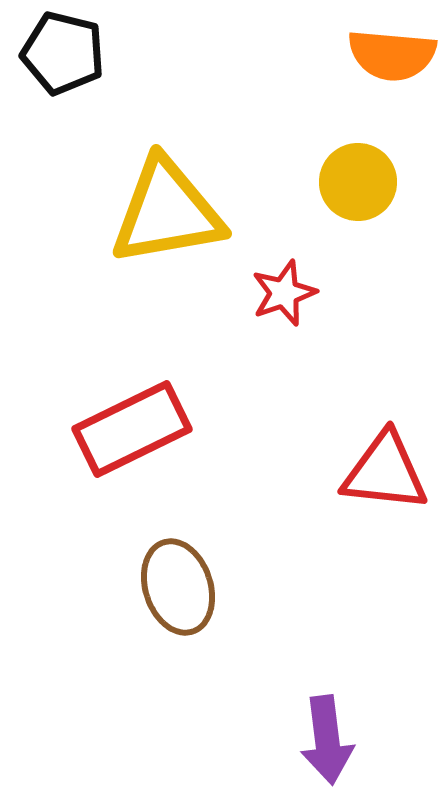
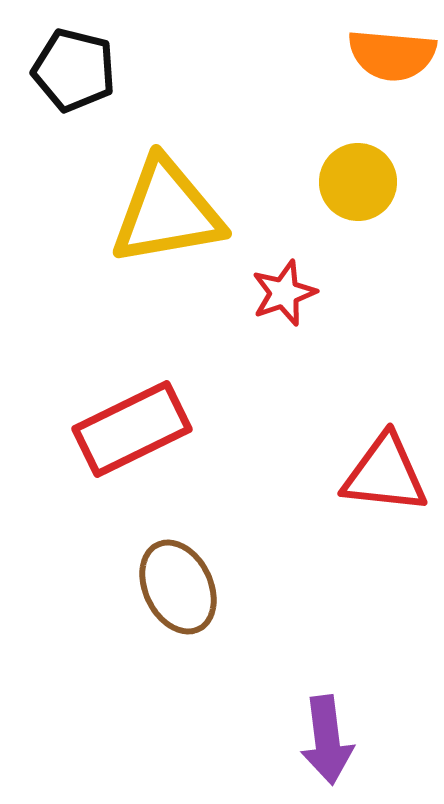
black pentagon: moved 11 px right, 17 px down
red triangle: moved 2 px down
brown ellipse: rotated 8 degrees counterclockwise
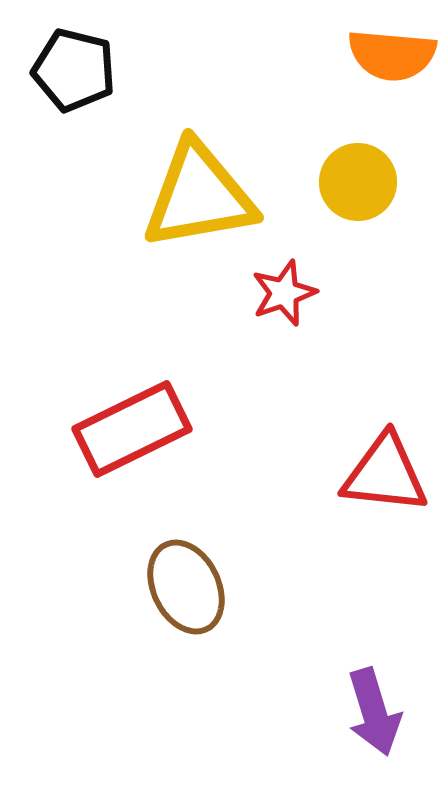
yellow triangle: moved 32 px right, 16 px up
brown ellipse: moved 8 px right
purple arrow: moved 47 px right, 28 px up; rotated 10 degrees counterclockwise
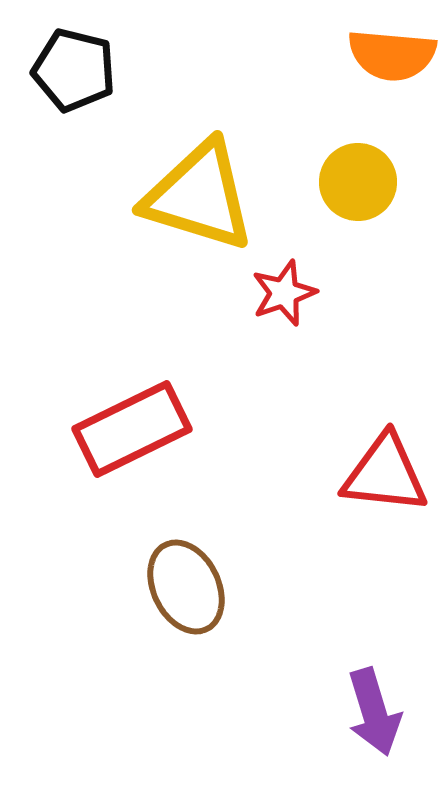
yellow triangle: rotated 27 degrees clockwise
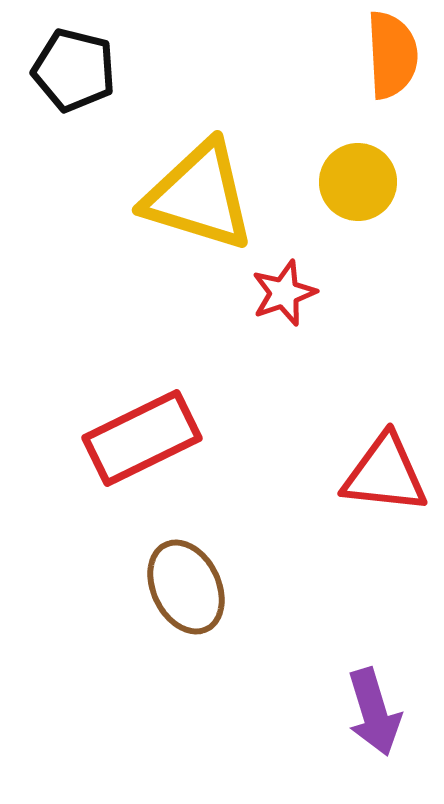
orange semicircle: rotated 98 degrees counterclockwise
red rectangle: moved 10 px right, 9 px down
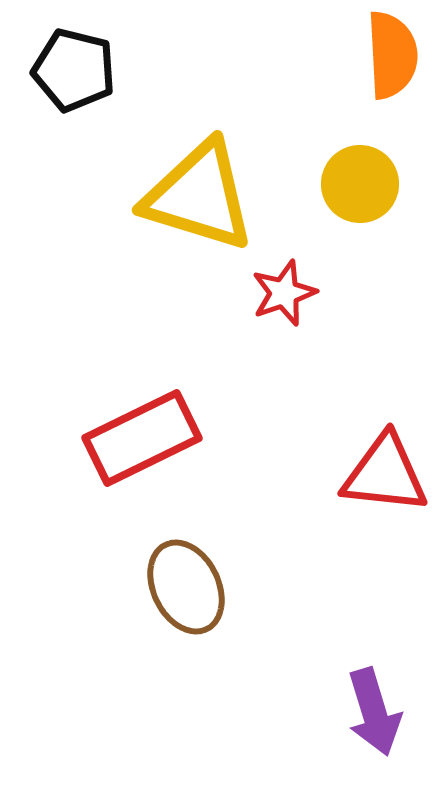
yellow circle: moved 2 px right, 2 px down
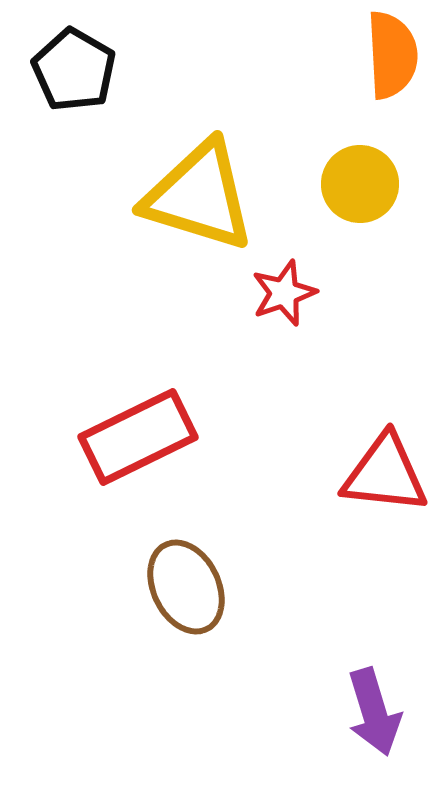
black pentagon: rotated 16 degrees clockwise
red rectangle: moved 4 px left, 1 px up
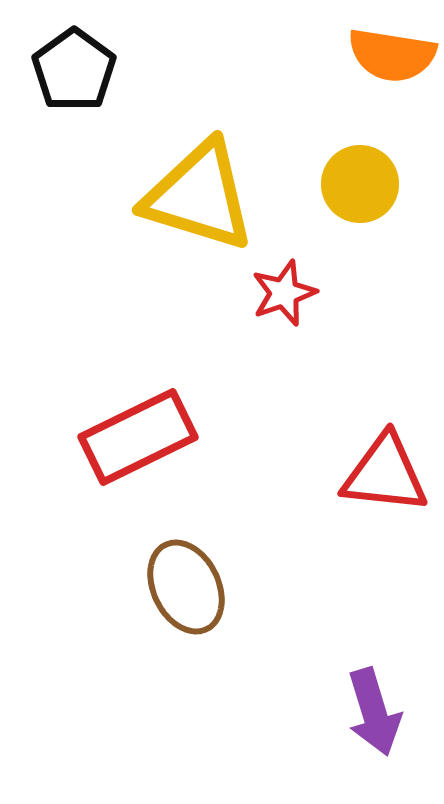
orange semicircle: rotated 102 degrees clockwise
black pentagon: rotated 6 degrees clockwise
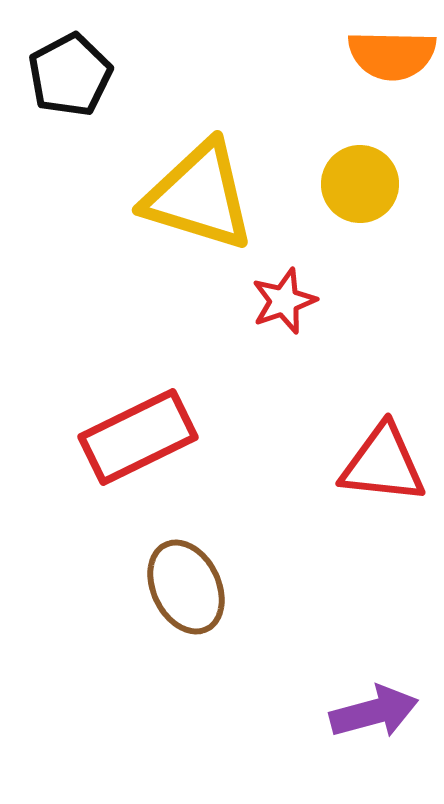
orange semicircle: rotated 8 degrees counterclockwise
black pentagon: moved 4 px left, 5 px down; rotated 8 degrees clockwise
red star: moved 8 px down
red triangle: moved 2 px left, 10 px up
purple arrow: rotated 88 degrees counterclockwise
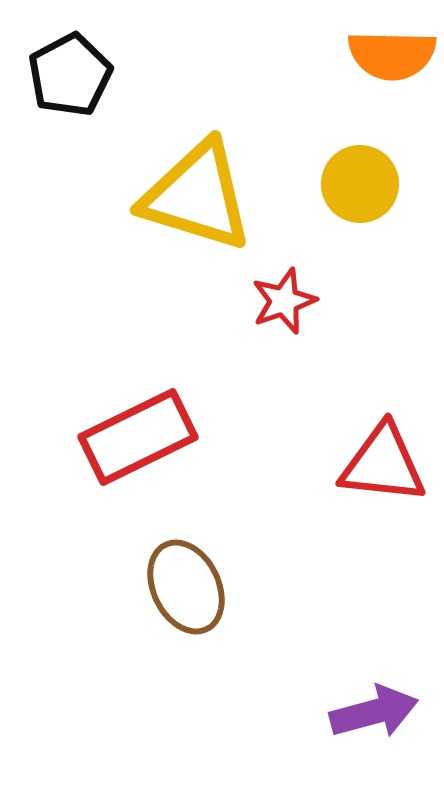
yellow triangle: moved 2 px left
